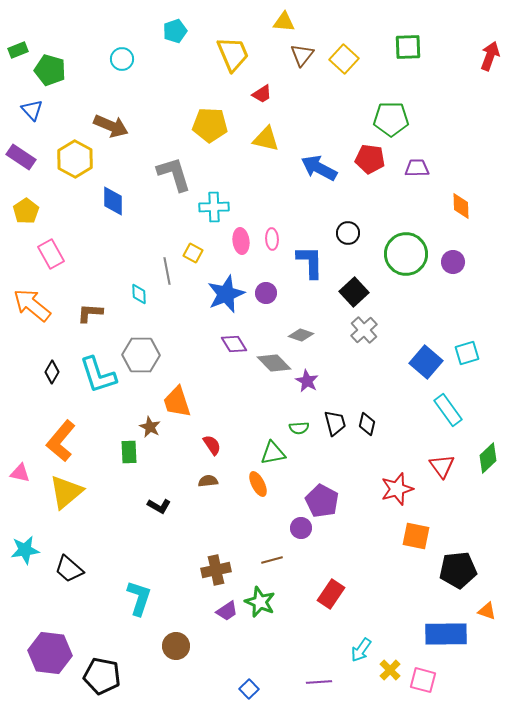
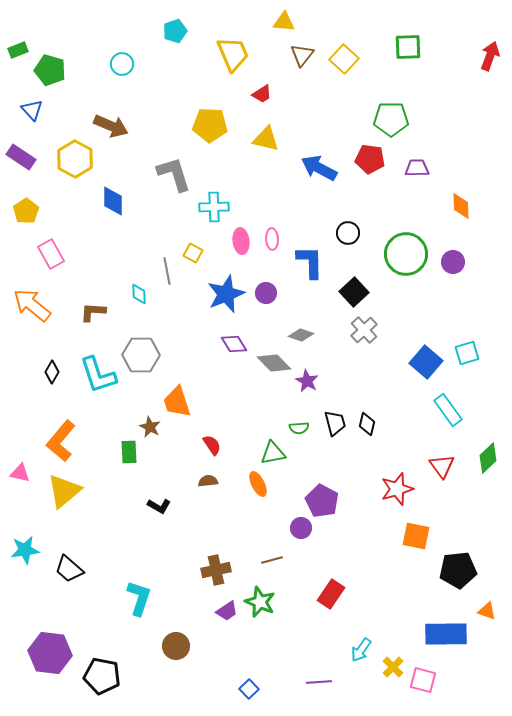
cyan circle at (122, 59): moved 5 px down
brown L-shape at (90, 313): moved 3 px right, 1 px up
yellow triangle at (66, 492): moved 2 px left, 1 px up
yellow cross at (390, 670): moved 3 px right, 3 px up
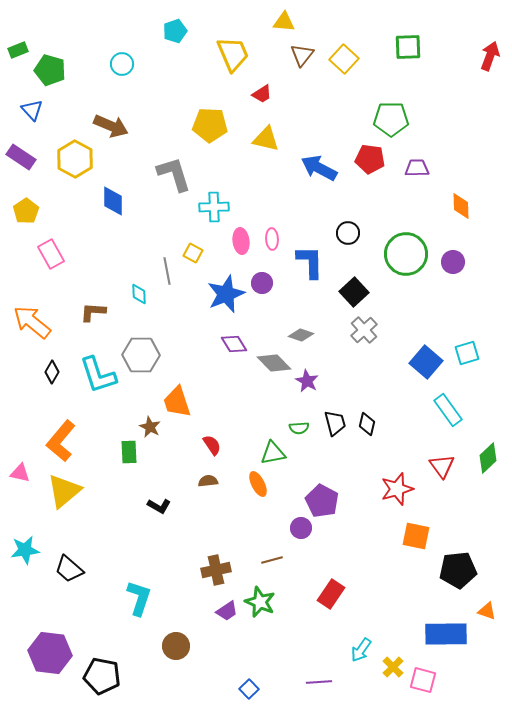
purple circle at (266, 293): moved 4 px left, 10 px up
orange arrow at (32, 305): moved 17 px down
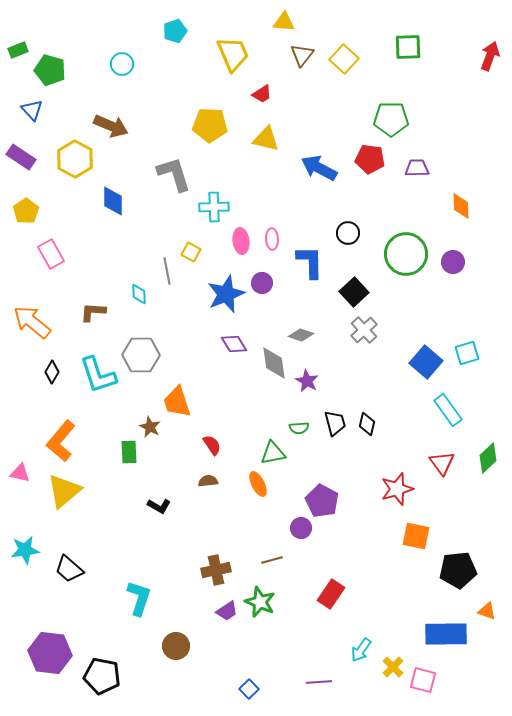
yellow square at (193, 253): moved 2 px left, 1 px up
gray diamond at (274, 363): rotated 36 degrees clockwise
red triangle at (442, 466): moved 3 px up
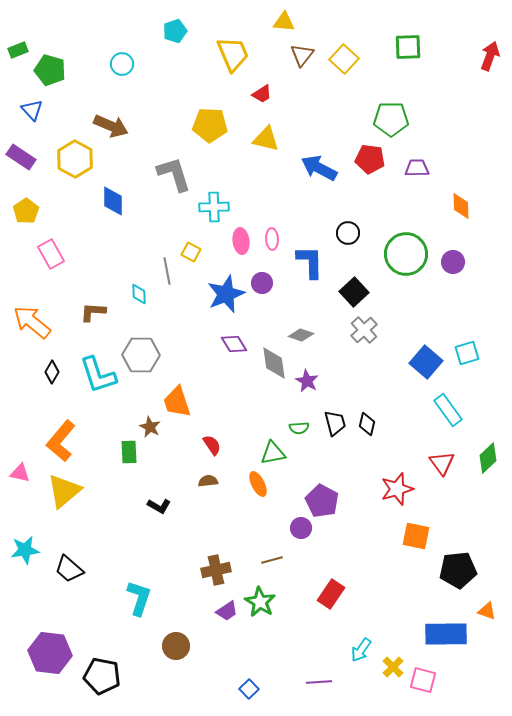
green star at (260, 602): rotated 8 degrees clockwise
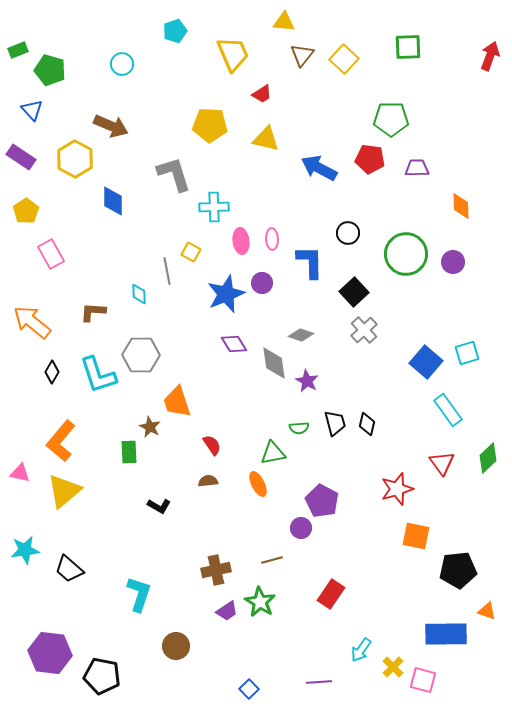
cyan L-shape at (139, 598): moved 4 px up
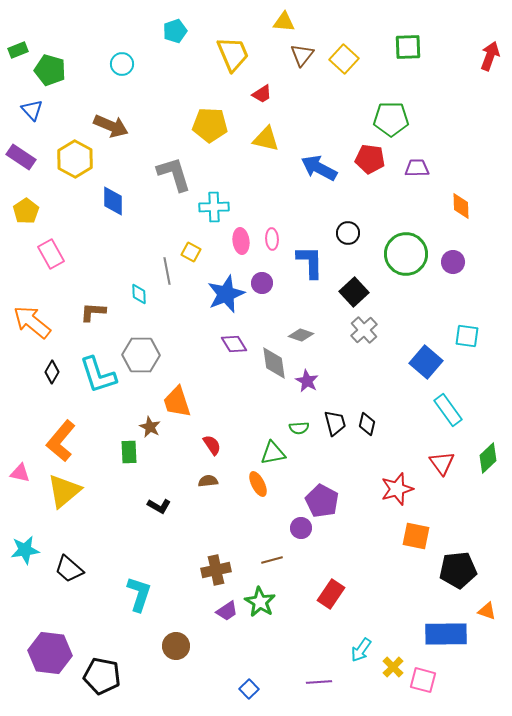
cyan square at (467, 353): moved 17 px up; rotated 25 degrees clockwise
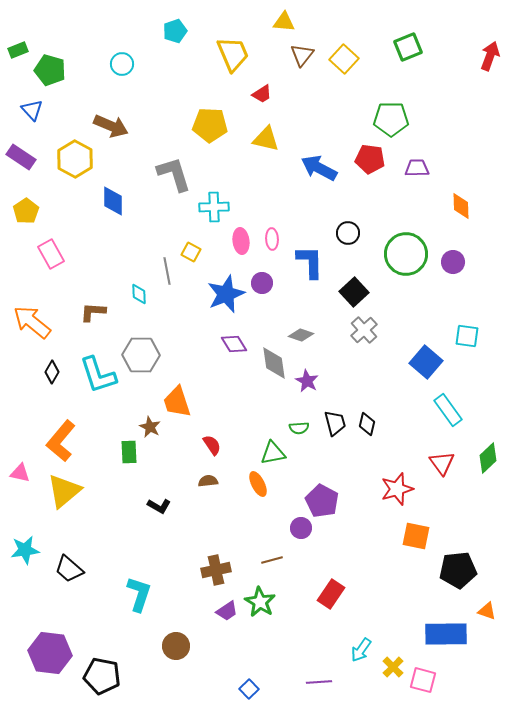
green square at (408, 47): rotated 20 degrees counterclockwise
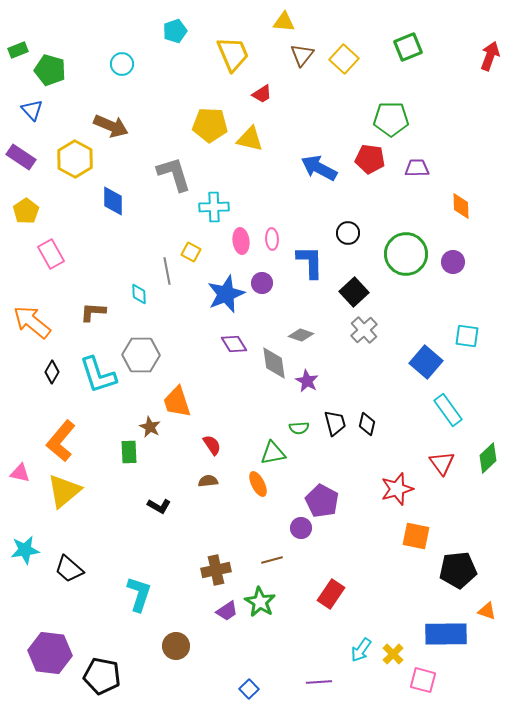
yellow triangle at (266, 139): moved 16 px left
yellow cross at (393, 667): moved 13 px up
